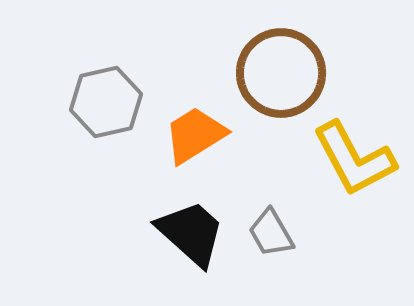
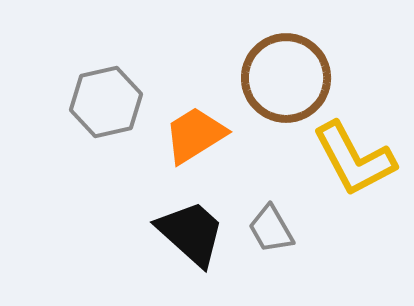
brown circle: moved 5 px right, 5 px down
gray trapezoid: moved 4 px up
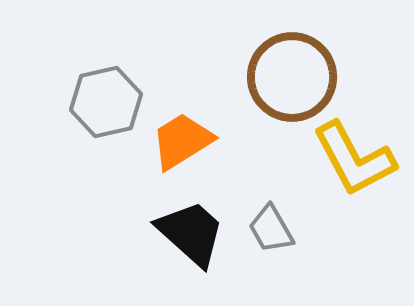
brown circle: moved 6 px right, 1 px up
orange trapezoid: moved 13 px left, 6 px down
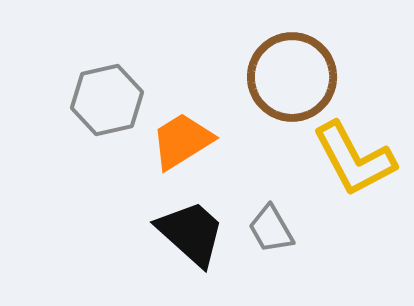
gray hexagon: moved 1 px right, 2 px up
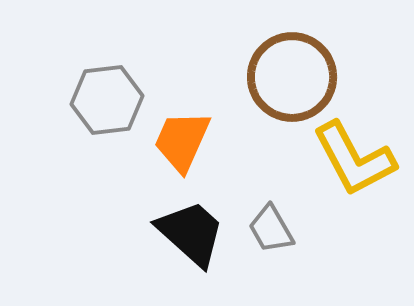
gray hexagon: rotated 6 degrees clockwise
orange trapezoid: rotated 34 degrees counterclockwise
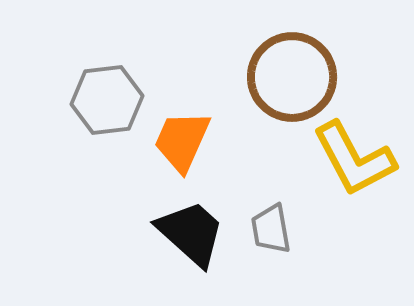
gray trapezoid: rotated 20 degrees clockwise
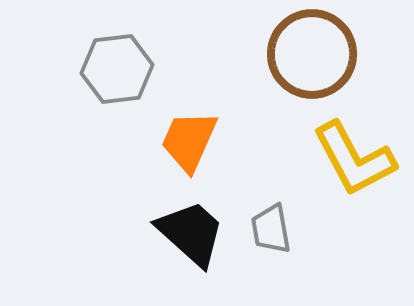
brown circle: moved 20 px right, 23 px up
gray hexagon: moved 10 px right, 31 px up
orange trapezoid: moved 7 px right
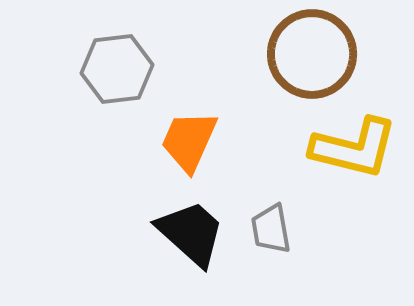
yellow L-shape: moved 11 px up; rotated 48 degrees counterclockwise
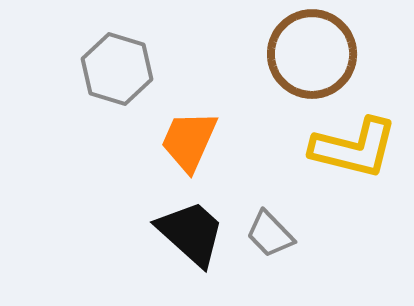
gray hexagon: rotated 24 degrees clockwise
gray trapezoid: moved 1 px left, 5 px down; rotated 34 degrees counterclockwise
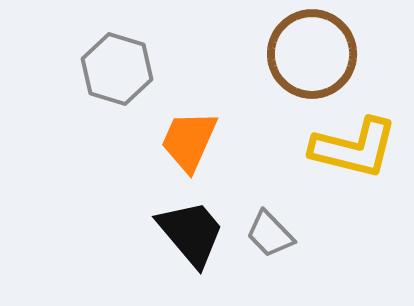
black trapezoid: rotated 8 degrees clockwise
